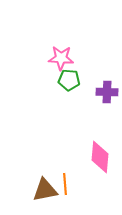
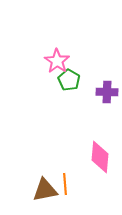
pink star: moved 4 px left, 3 px down; rotated 30 degrees clockwise
green pentagon: rotated 25 degrees clockwise
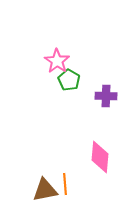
purple cross: moved 1 px left, 4 px down
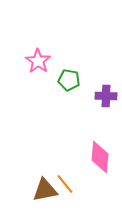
pink star: moved 19 px left
green pentagon: rotated 20 degrees counterclockwise
orange line: rotated 35 degrees counterclockwise
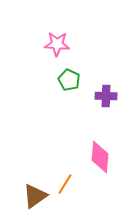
pink star: moved 19 px right, 17 px up; rotated 30 degrees counterclockwise
green pentagon: rotated 15 degrees clockwise
orange line: rotated 70 degrees clockwise
brown triangle: moved 10 px left, 6 px down; rotated 24 degrees counterclockwise
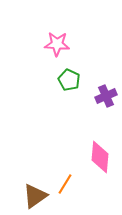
purple cross: rotated 25 degrees counterclockwise
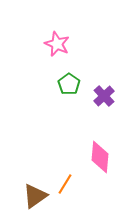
pink star: rotated 20 degrees clockwise
green pentagon: moved 4 px down; rotated 10 degrees clockwise
purple cross: moved 2 px left; rotated 20 degrees counterclockwise
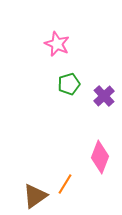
green pentagon: rotated 20 degrees clockwise
pink diamond: rotated 16 degrees clockwise
